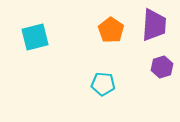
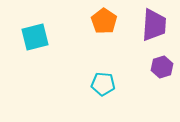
orange pentagon: moved 7 px left, 9 px up
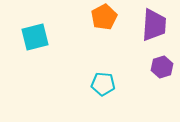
orange pentagon: moved 4 px up; rotated 10 degrees clockwise
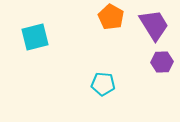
orange pentagon: moved 7 px right; rotated 15 degrees counterclockwise
purple trapezoid: rotated 36 degrees counterclockwise
purple hexagon: moved 5 px up; rotated 15 degrees clockwise
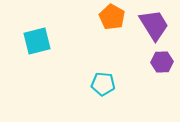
orange pentagon: moved 1 px right
cyan square: moved 2 px right, 4 px down
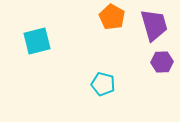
purple trapezoid: rotated 16 degrees clockwise
cyan pentagon: rotated 10 degrees clockwise
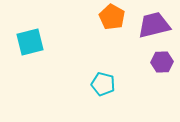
purple trapezoid: rotated 88 degrees counterclockwise
cyan square: moved 7 px left, 1 px down
